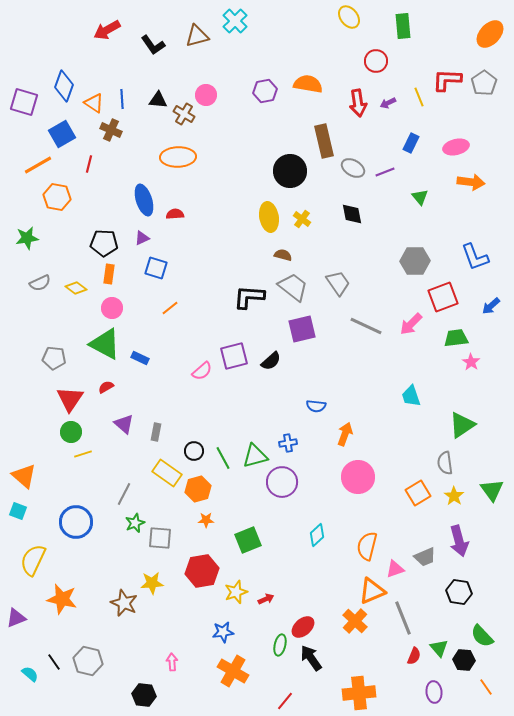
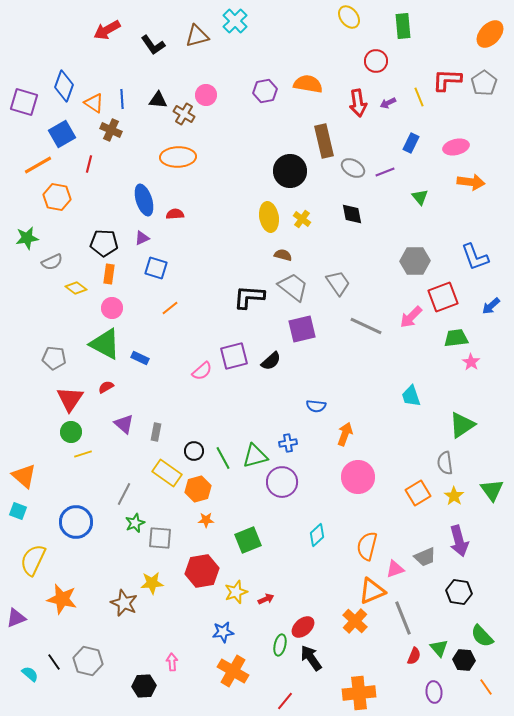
gray semicircle at (40, 283): moved 12 px right, 21 px up
pink arrow at (411, 324): moved 7 px up
black hexagon at (144, 695): moved 9 px up; rotated 10 degrees counterclockwise
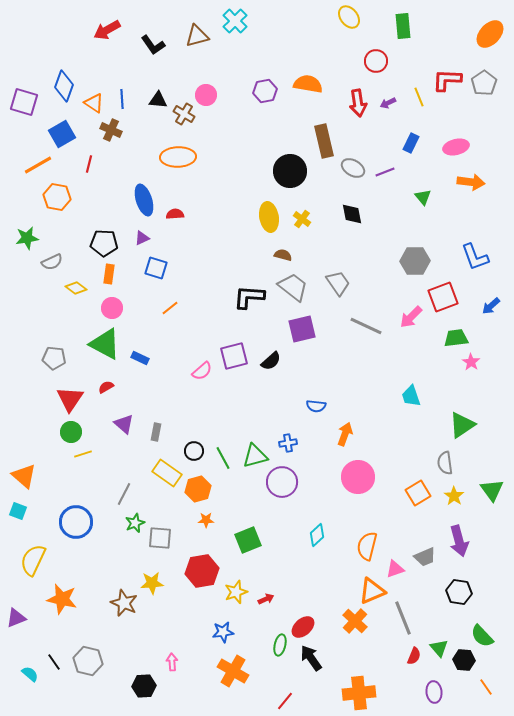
green triangle at (420, 197): moved 3 px right
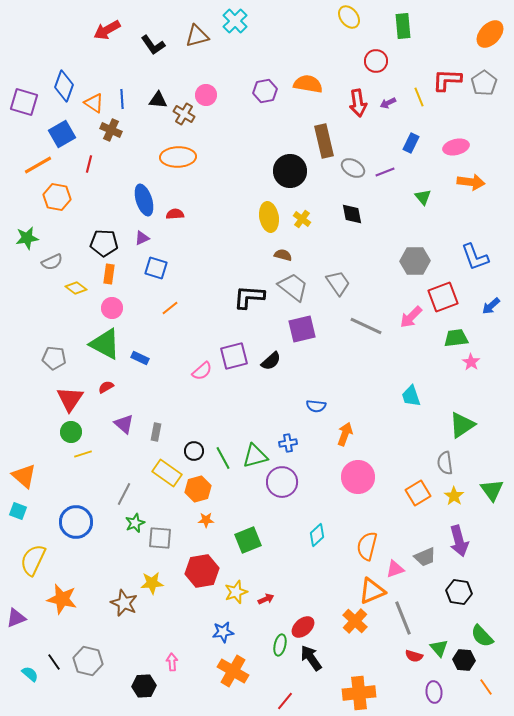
red semicircle at (414, 656): rotated 84 degrees clockwise
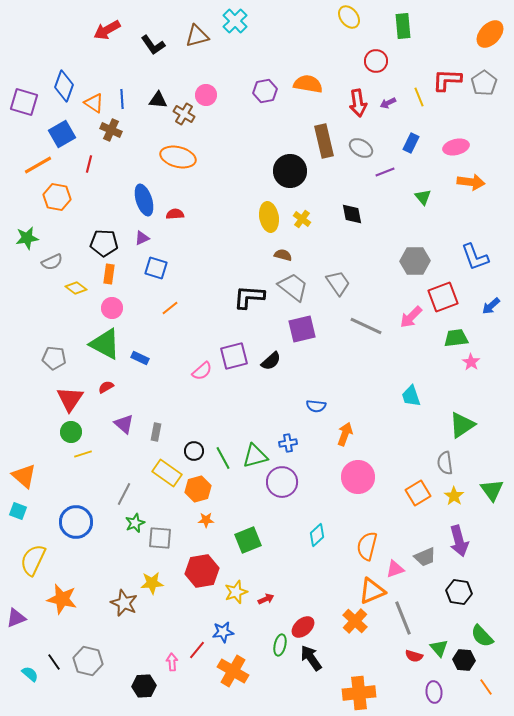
orange ellipse at (178, 157): rotated 16 degrees clockwise
gray ellipse at (353, 168): moved 8 px right, 20 px up
red line at (285, 701): moved 88 px left, 51 px up
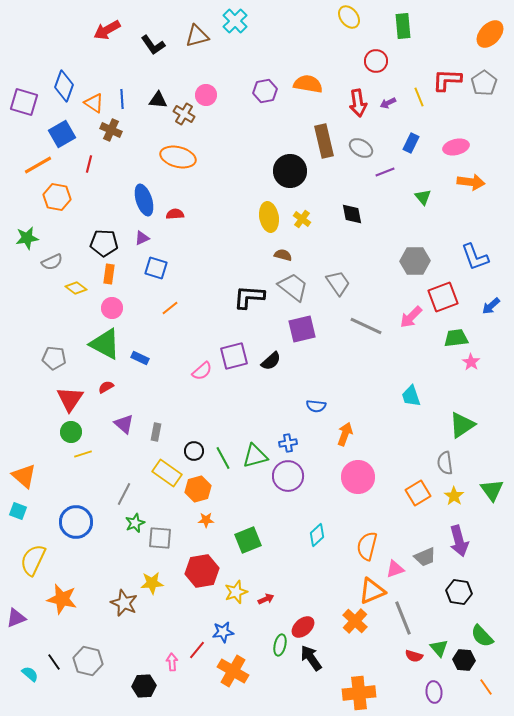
purple circle at (282, 482): moved 6 px right, 6 px up
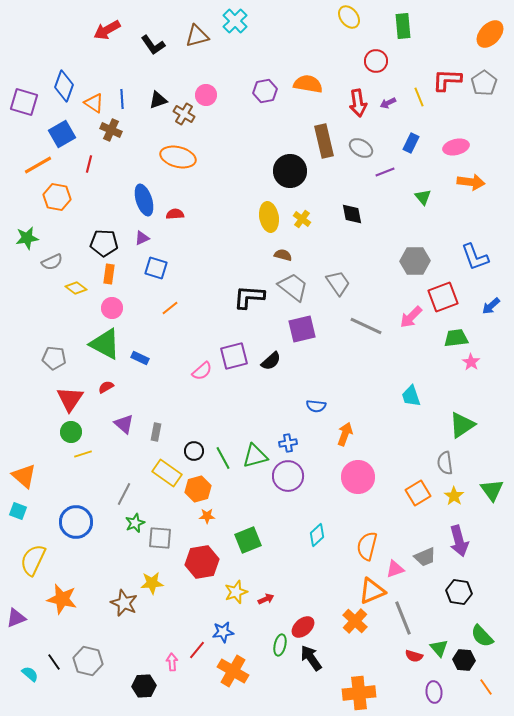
black triangle at (158, 100): rotated 24 degrees counterclockwise
orange star at (206, 520): moved 1 px right, 4 px up
red hexagon at (202, 571): moved 9 px up
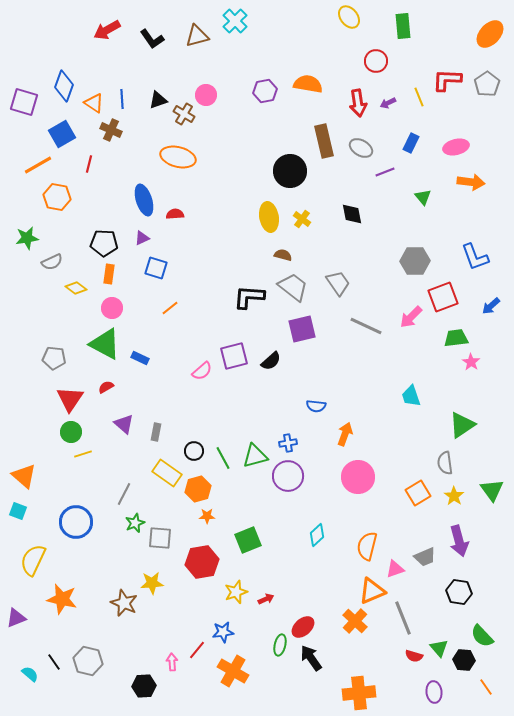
black L-shape at (153, 45): moved 1 px left, 6 px up
gray pentagon at (484, 83): moved 3 px right, 1 px down
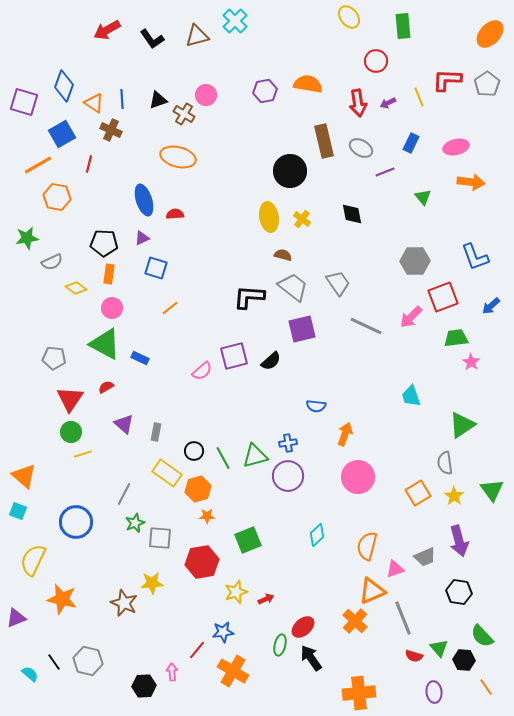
pink arrow at (172, 662): moved 10 px down
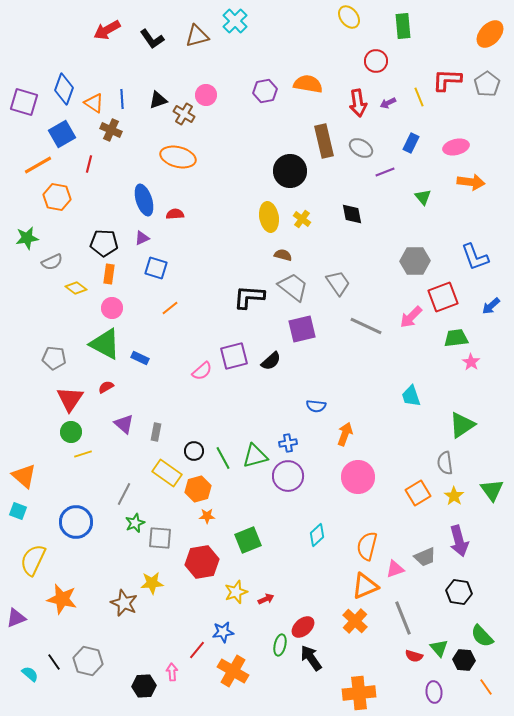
blue diamond at (64, 86): moved 3 px down
orange triangle at (372, 591): moved 7 px left, 5 px up
